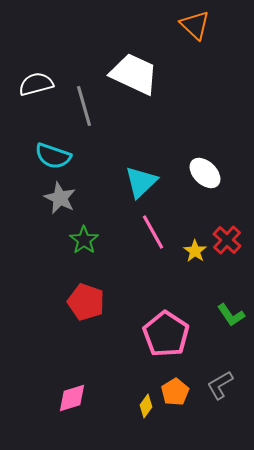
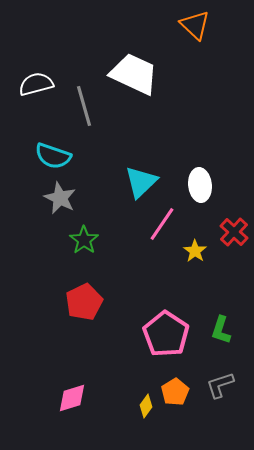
white ellipse: moved 5 px left, 12 px down; rotated 40 degrees clockwise
pink line: moved 9 px right, 8 px up; rotated 63 degrees clockwise
red cross: moved 7 px right, 8 px up
red pentagon: moved 2 px left; rotated 27 degrees clockwise
green L-shape: moved 10 px left, 15 px down; rotated 52 degrees clockwise
gray L-shape: rotated 12 degrees clockwise
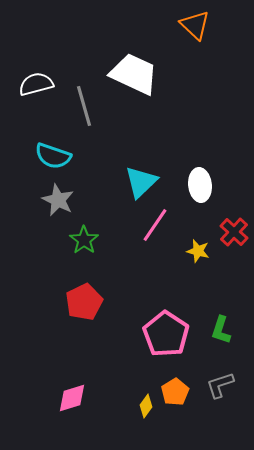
gray star: moved 2 px left, 2 px down
pink line: moved 7 px left, 1 px down
yellow star: moved 3 px right; rotated 20 degrees counterclockwise
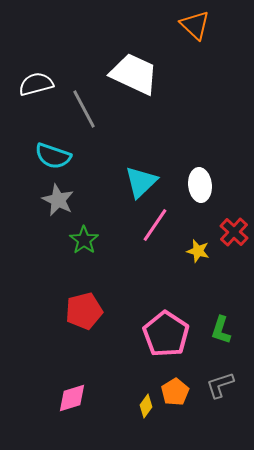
gray line: moved 3 px down; rotated 12 degrees counterclockwise
red pentagon: moved 9 px down; rotated 12 degrees clockwise
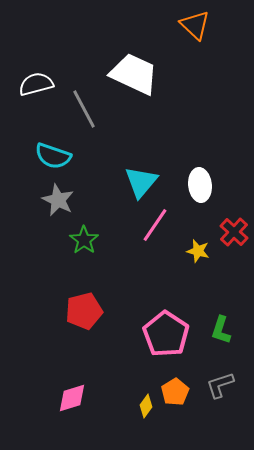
cyan triangle: rotated 6 degrees counterclockwise
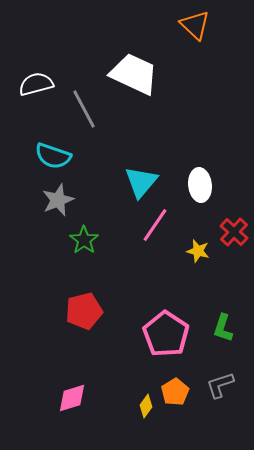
gray star: rotated 24 degrees clockwise
green L-shape: moved 2 px right, 2 px up
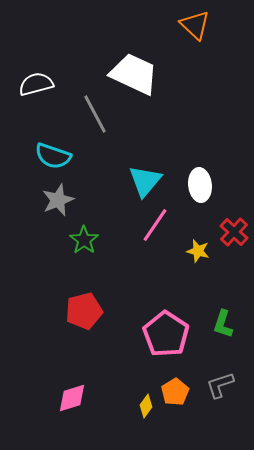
gray line: moved 11 px right, 5 px down
cyan triangle: moved 4 px right, 1 px up
green L-shape: moved 4 px up
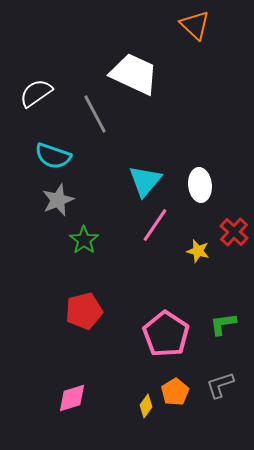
white semicircle: moved 9 px down; rotated 20 degrees counterclockwise
green L-shape: rotated 64 degrees clockwise
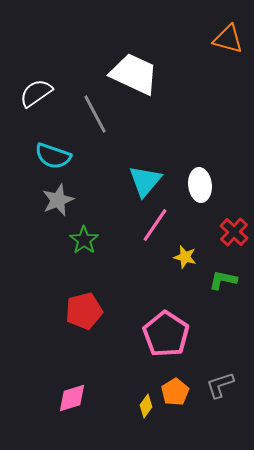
orange triangle: moved 33 px right, 14 px down; rotated 28 degrees counterclockwise
yellow star: moved 13 px left, 6 px down
green L-shape: moved 44 px up; rotated 20 degrees clockwise
